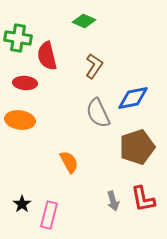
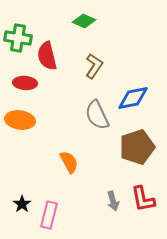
gray semicircle: moved 1 px left, 2 px down
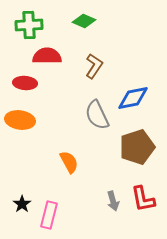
green cross: moved 11 px right, 13 px up; rotated 12 degrees counterclockwise
red semicircle: rotated 104 degrees clockwise
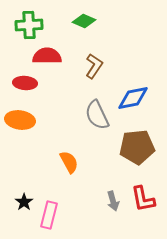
brown pentagon: rotated 12 degrees clockwise
black star: moved 2 px right, 2 px up
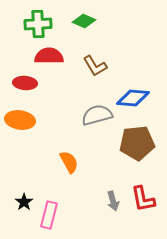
green cross: moved 9 px right, 1 px up
red semicircle: moved 2 px right
brown L-shape: moved 1 px right; rotated 115 degrees clockwise
blue diamond: rotated 16 degrees clockwise
gray semicircle: rotated 100 degrees clockwise
brown pentagon: moved 4 px up
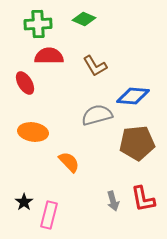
green diamond: moved 2 px up
red ellipse: rotated 55 degrees clockwise
blue diamond: moved 2 px up
orange ellipse: moved 13 px right, 12 px down
orange semicircle: rotated 15 degrees counterclockwise
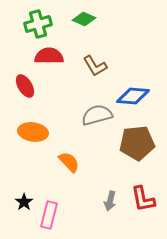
green cross: rotated 12 degrees counterclockwise
red ellipse: moved 3 px down
gray arrow: moved 3 px left; rotated 30 degrees clockwise
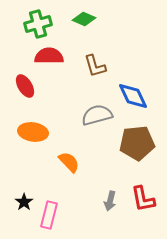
brown L-shape: rotated 15 degrees clockwise
blue diamond: rotated 60 degrees clockwise
